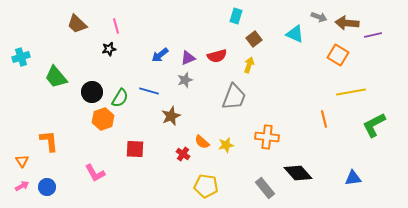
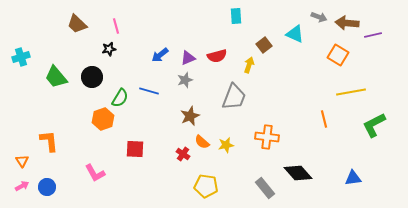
cyan rectangle: rotated 21 degrees counterclockwise
brown square: moved 10 px right, 6 px down
black circle: moved 15 px up
brown star: moved 19 px right
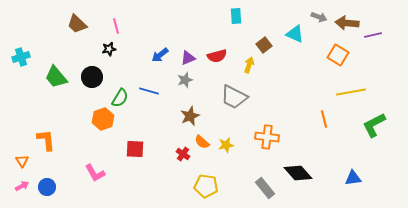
gray trapezoid: rotated 96 degrees clockwise
orange L-shape: moved 3 px left, 1 px up
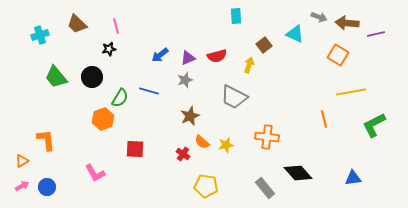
purple line: moved 3 px right, 1 px up
cyan cross: moved 19 px right, 22 px up
orange triangle: rotated 32 degrees clockwise
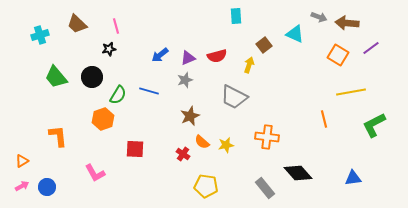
purple line: moved 5 px left, 14 px down; rotated 24 degrees counterclockwise
green semicircle: moved 2 px left, 3 px up
orange L-shape: moved 12 px right, 4 px up
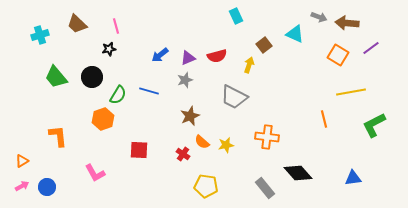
cyan rectangle: rotated 21 degrees counterclockwise
red square: moved 4 px right, 1 px down
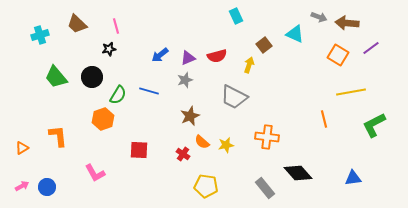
orange triangle: moved 13 px up
